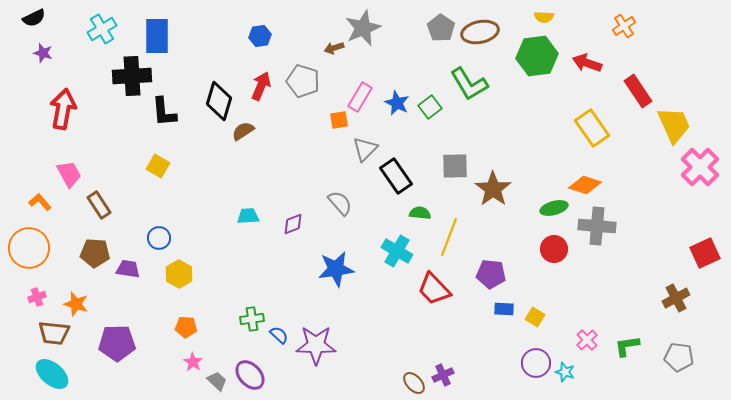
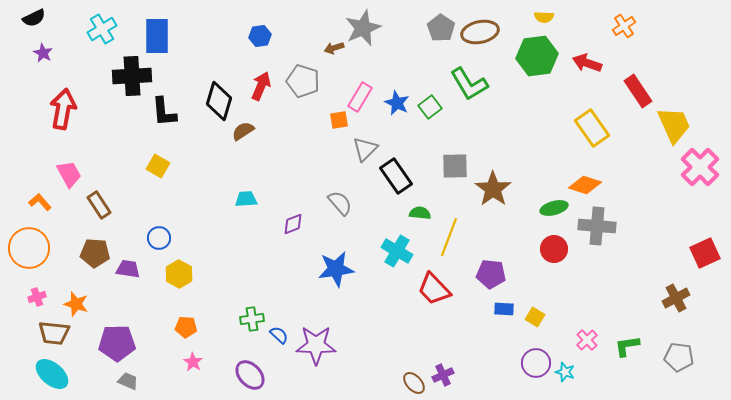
purple star at (43, 53): rotated 12 degrees clockwise
cyan trapezoid at (248, 216): moved 2 px left, 17 px up
gray trapezoid at (217, 381): moved 89 px left; rotated 20 degrees counterclockwise
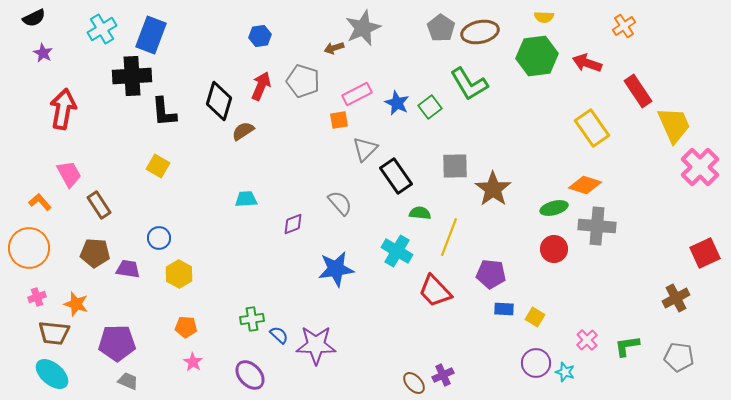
blue rectangle at (157, 36): moved 6 px left, 1 px up; rotated 21 degrees clockwise
pink rectangle at (360, 97): moved 3 px left, 3 px up; rotated 32 degrees clockwise
red trapezoid at (434, 289): moved 1 px right, 2 px down
